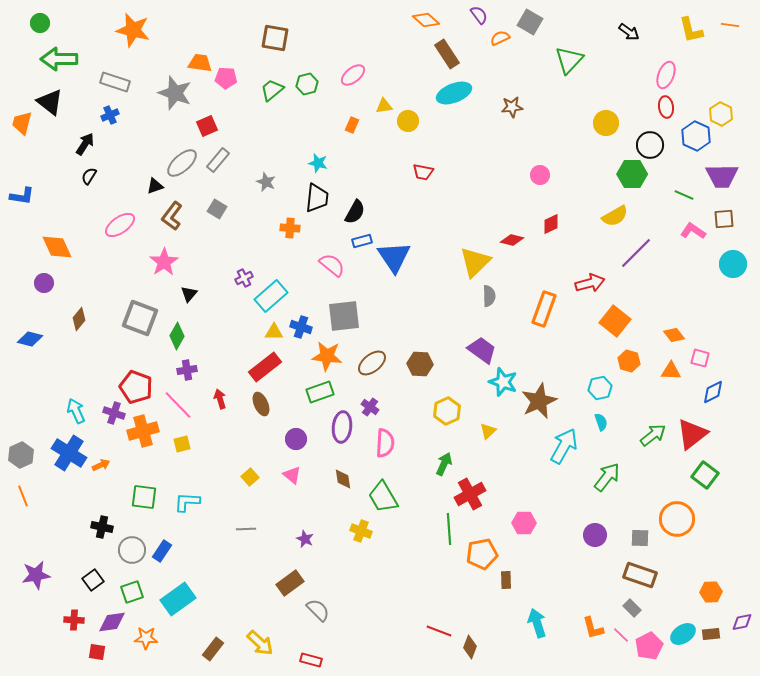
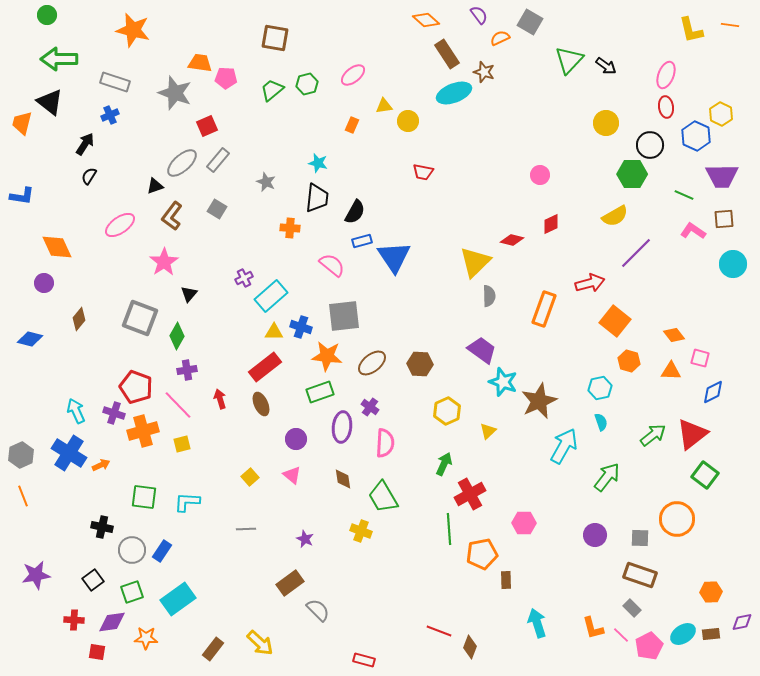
green circle at (40, 23): moved 7 px right, 8 px up
black arrow at (629, 32): moved 23 px left, 34 px down
brown star at (512, 107): moved 28 px left, 35 px up; rotated 25 degrees clockwise
red rectangle at (311, 660): moved 53 px right
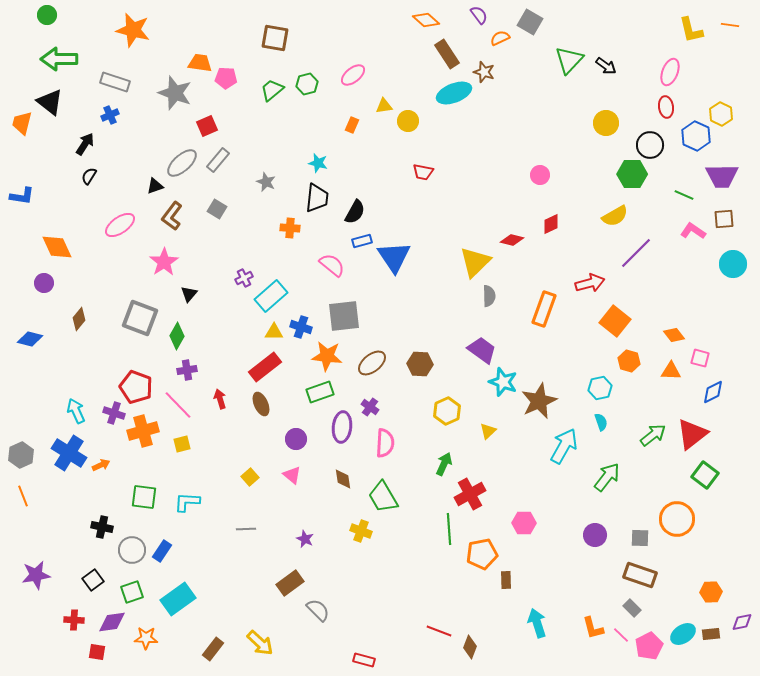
pink ellipse at (666, 75): moved 4 px right, 3 px up
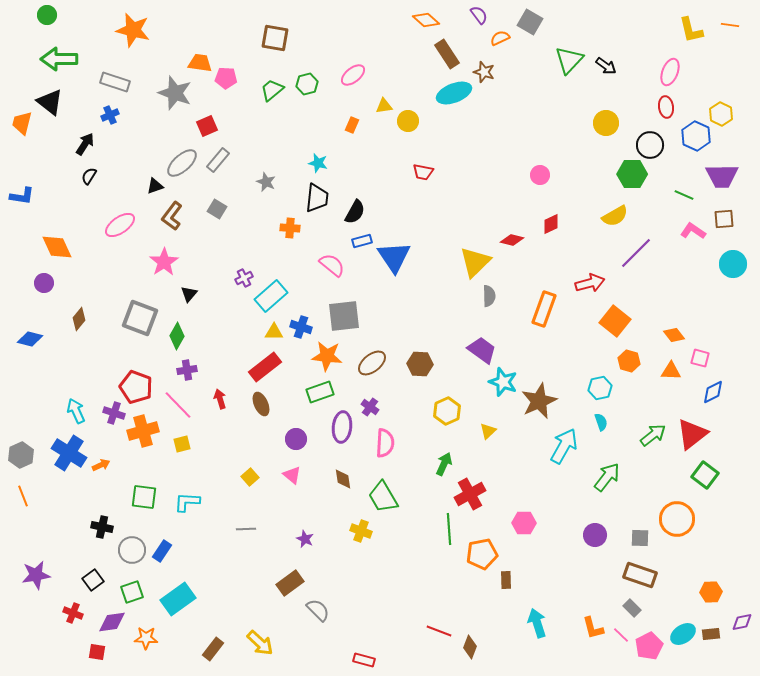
red cross at (74, 620): moved 1 px left, 7 px up; rotated 18 degrees clockwise
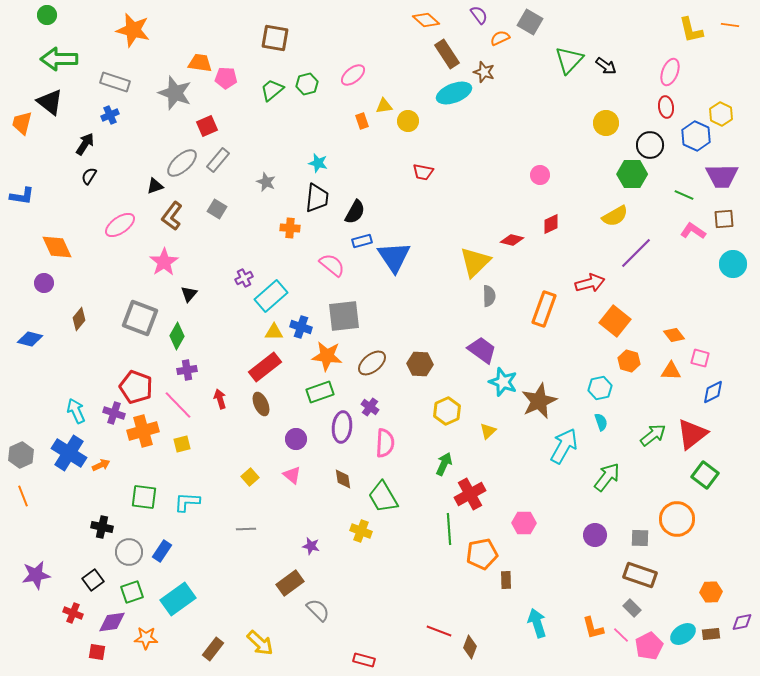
orange rectangle at (352, 125): moved 10 px right, 4 px up; rotated 42 degrees counterclockwise
purple star at (305, 539): moved 6 px right, 7 px down; rotated 12 degrees counterclockwise
gray circle at (132, 550): moved 3 px left, 2 px down
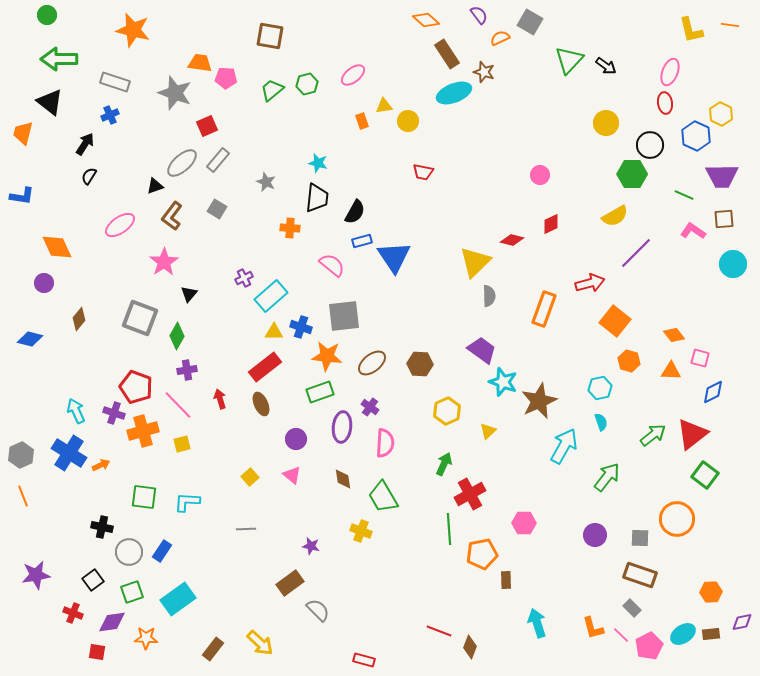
brown square at (275, 38): moved 5 px left, 2 px up
red ellipse at (666, 107): moved 1 px left, 4 px up
orange trapezoid at (22, 123): moved 1 px right, 10 px down
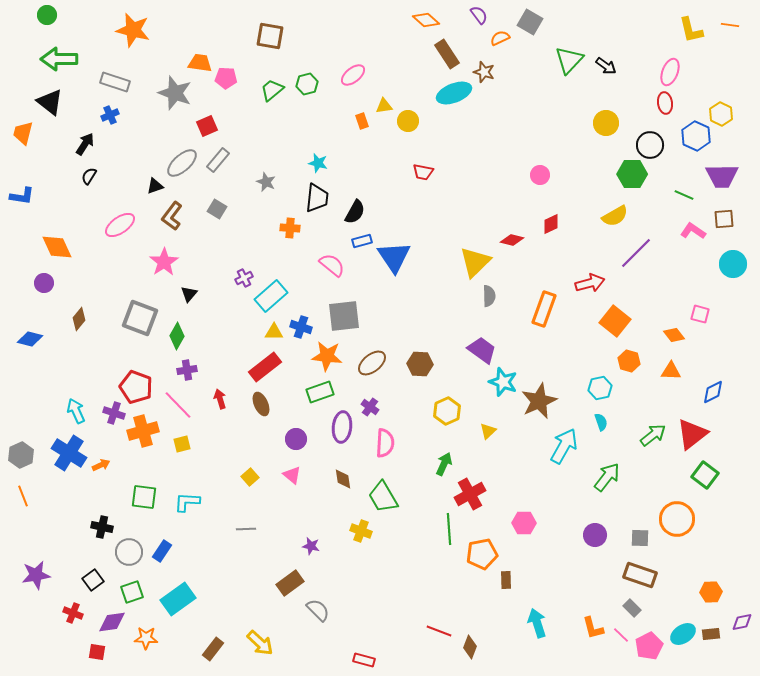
pink square at (700, 358): moved 44 px up
